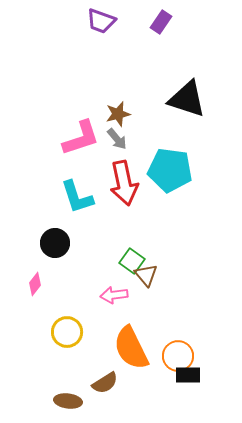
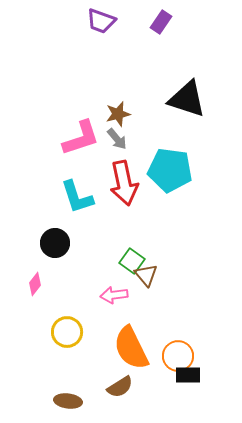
brown semicircle: moved 15 px right, 4 px down
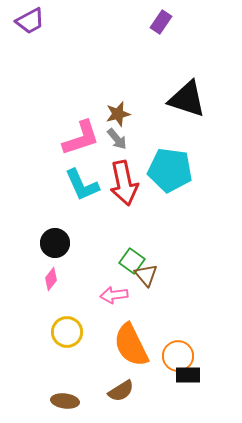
purple trapezoid: moved 71 px left; rotated 48 degrees counterclockwise
cyan L-shape: moved 5 px right, 12 px up; rotated 6 degrees counterclockwise
pink diamond: moved 16 px right, 5 px up
orange semicircle: moved 3 px up
brown semicircle: moved 1 px right, 4 px down
brown ellipse: moved 3 px left
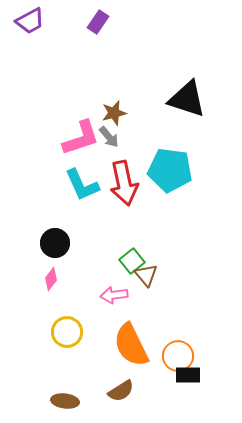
purple rectangle: moved 63 px left
brown star: moved 4 px left, 1 px up
gray arrow: moved 8 px left, 2 px up
green square: rotated 15 degrees clockwise
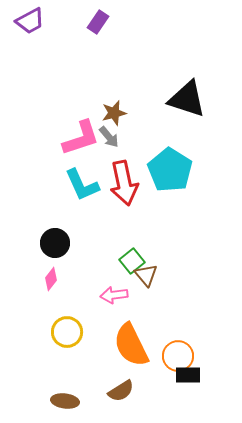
cyan pentagon: rotated 24 degrees clockwise
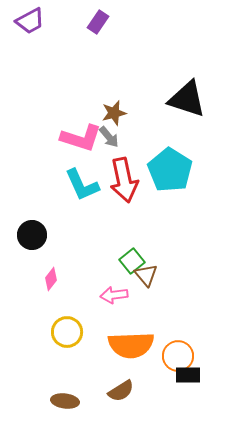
pink L-shape: rotated 36 degrees clockwise
red arrow: moved 3 px up
black circle: moved 23 px left, 8 px up
orange semicircle: rotated 66 degrees counterclockwise
